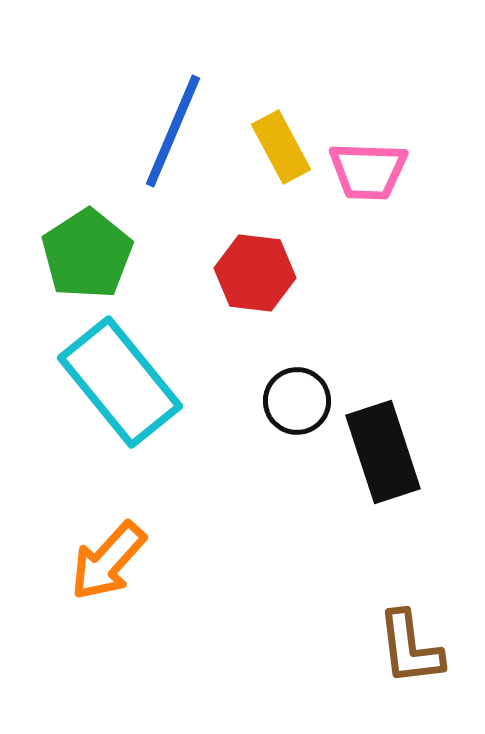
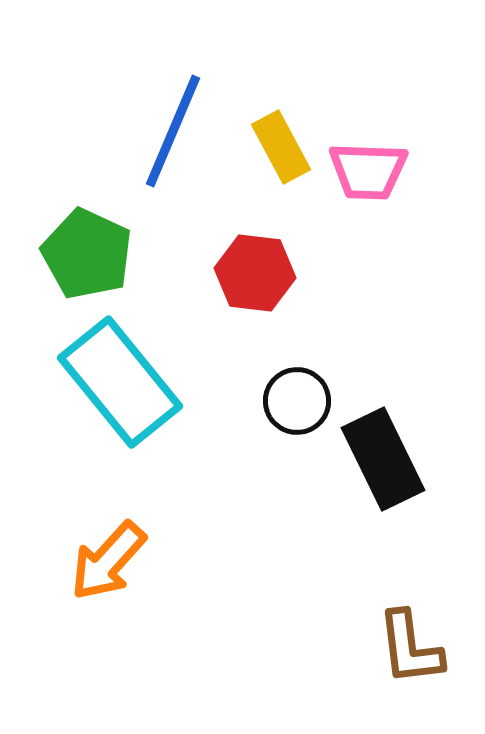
green pentagon: rotated 14 degrees counterclockwise
black rectangle: moved 7 px down; rotated 8 degrees counterclockwise
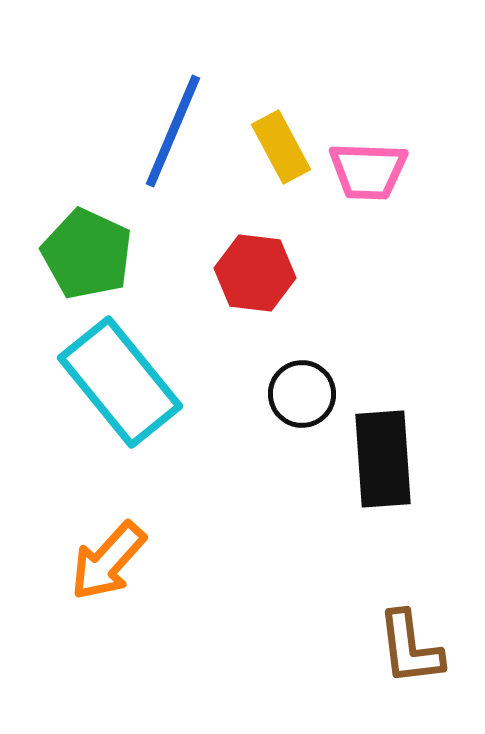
black circle: moved 5 px right, 7 px up
black rectangle: rotated 22 degrees clockwise
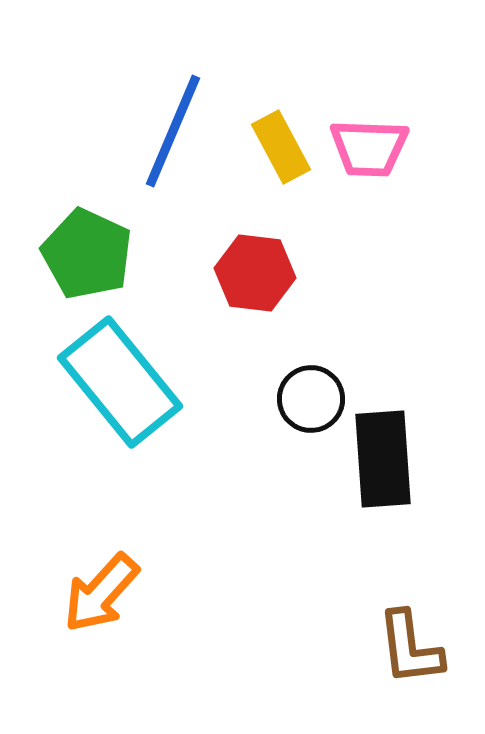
pink trapezoid: moved 1 px right, 23 px up
black circle: moved 9 px right, 5 px down
orange arrow: moved 7 px left, 32 px down
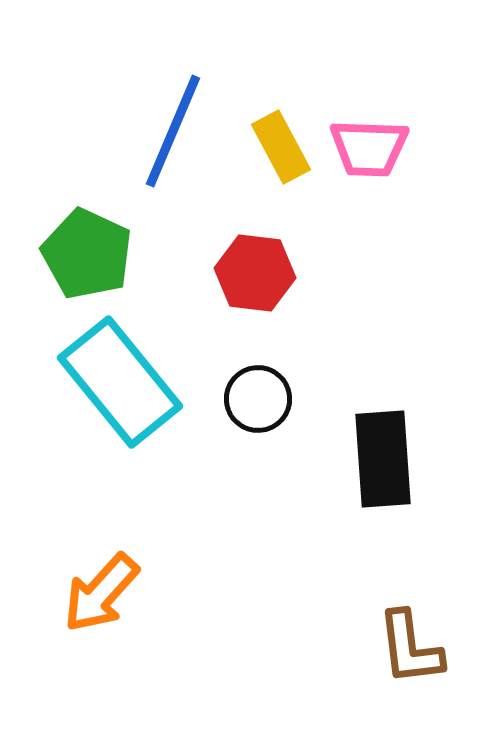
black circle: moved 53 px left
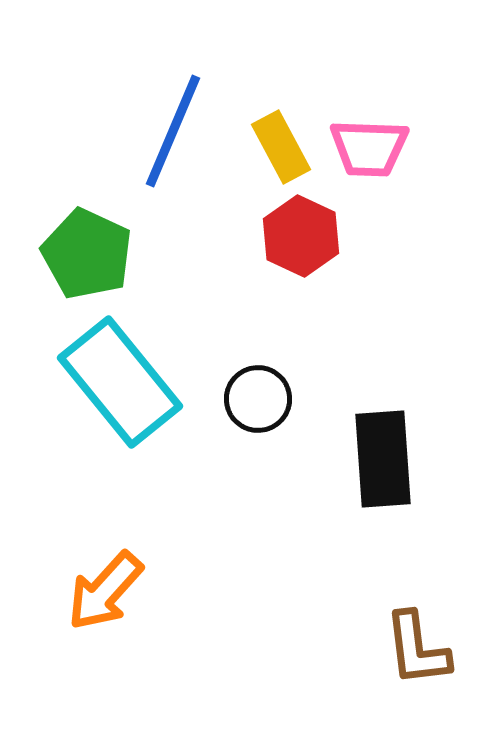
red hexagon: moved 46 px right, 37 px up; rotated 18 degrees clockwise
orange arrow: moved 4 px right, 2 px up
brown L-shape: moved 7 px right, 1 px down
